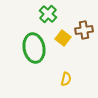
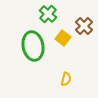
brown cross: moved 4 px up; rotated 36 degrees counterclockwise
green ellipse: moved 1 px left, 2 px up
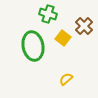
green cross: rotated 24 degrees counterclockwise
yellow semicircle: rotated 144 degrees counterclockwise
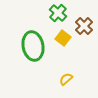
green cross: moved 10 px right, 1 px up; rotated 24 degrees clockwise
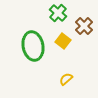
yellow square: moved 3 px down
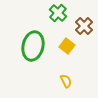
yellow square: moved 4 px right, 5 px down
green ellipse: rotated 24 degrees clockwise
yellow semicircle: moved 2 px down; rotated 104 degrees clockwise
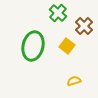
yellow semicircle: moved 8 px right; rotated 80 degrees counterclockwise
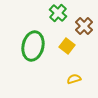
yellow semicircle: moved 2 px up
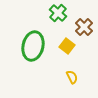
brown cross: moved 1 px down
yellow semicircle: moved 2 px left, 2 px up; rotated 80 degrees clockwise
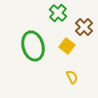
green ellipse: rotated 28 degrees counterclockwise
